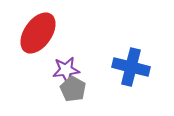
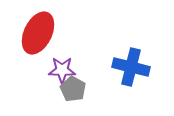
red ellipse: rotated 9 degrees counterclockwise
purple star: moved 4 px left; rotated 8 degrees clockwise
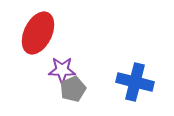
blue cross: moved 4 px right, 15 px down
gray pentagon: rotated 20 degrees clockwise
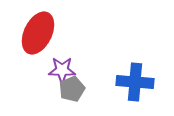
blue cross: rotated 9 degrees counterclockwise
gray pentagon: moved 1 px left
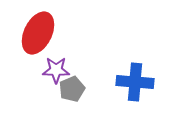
purple star: moved 6 px left
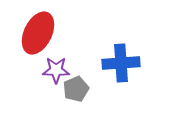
blue cross: moved 14 px left, 19 px up; rotated 9 degrees counterclockwise
gray pentagon: moved 4 px right
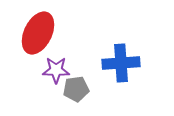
gray pentagon: rotated 15 degrees clockwise
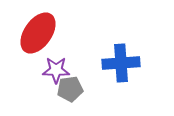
red ellipse: rotated 9 degrees clockwise
gray pentagon: moved 6 px left
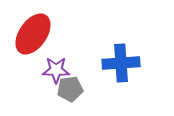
red ellipse: moved 5 px left, 1 px down
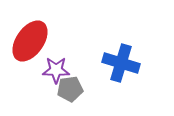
red ellipse: moved 3 px left, 7 px down
blue cross: rotated 21 degrees clockwise
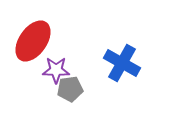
red ellipse: moved 3 px right
blue cross: moved 1 px right; rotated 12 degrees clockwise
